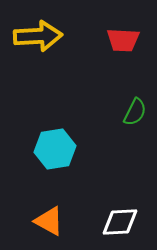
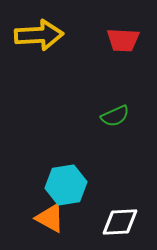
yellow arrow: moved 1 px right, 1 px up
green semicircle: moved 20 px left, 4 px down; rotated 40 degrees clockwise
cyan hexagon: moved 11 px right, 36 px down
orange triangle: moved 1 px right, 3 px up
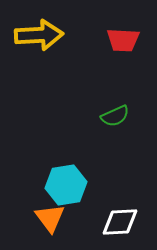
orange triangle: rotated 24 degrees clockwise
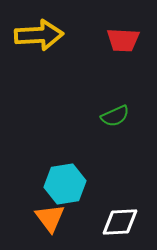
cyan hexagon: moved 1 px left, 1 px up
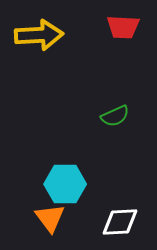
red trapezoid: moved 13 px up
cyan hexagon: rotated 9 degrees clockwise
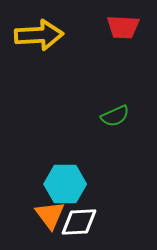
orange triangle: moved 3 px up
white diamond: moved 41 px left
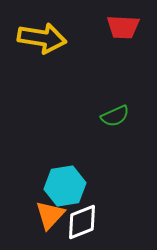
yellow arrow: moved 3 px right, 3 px down; rotated 12 degrees clockwise
cyan hexagon: moved 2 px down; rotated 9 degrees counterclockwise
orange triangle: rotated 20 degrees clockwise
white diamond: moved 3 px right; rotated 18 degrees counterclockwise
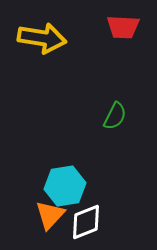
green semicircle: rotated 40 degrees counterclockwise
white diamond: moved 4 px right
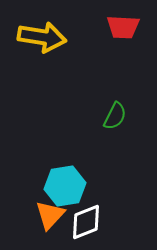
yellow arrow: moved 1 px up
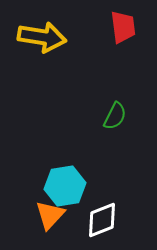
red trapezoid: rotated 100 degrees counterclockwise
white diamond: moved 16 px right, 2 px up
